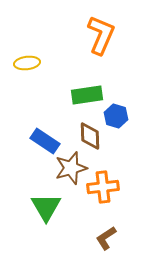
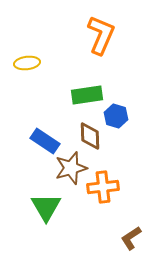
brown L-shape: moved 25 px right
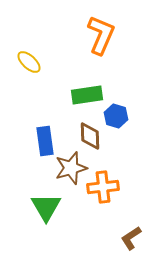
yellow ellipse: moved 2 px right, 1 px up; rotated 50 degrees clockwise
blue rectangle: rotated 48 degrees clockwise
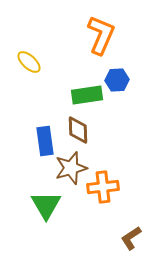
blue hexagon: moved 1 px right, 36 px up; rotated 20 degrees counterclockwise
brown diamond: moved 12 px left, 6 px up
green triangle: moved 2 px up
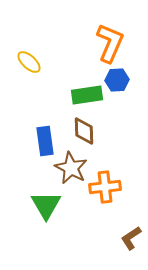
orange L-shape: moved 9 px right, 8 px down
brown diamond: moved 6 px right, 1 px down
brown star: rotated 28 degrees counterclockwise
orange cross: moved 2 px right
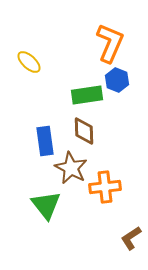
blue hexagon: rotated 25 degrees clockwise
green triangle: rotated 8 degrees counterclockwise
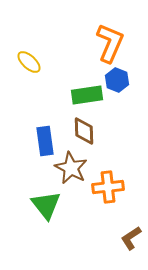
orange cross: moved 3 px right
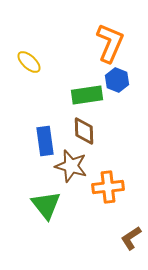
brown star: moved 2 px up; rotated 12 degrees counterclockwise
